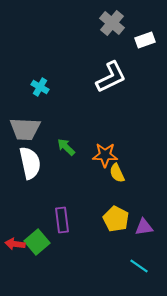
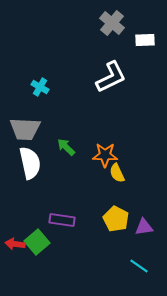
white rectangle: rotated 18 degrees clockwise
purple rectangle: rotated 75 degrees counterclockwise
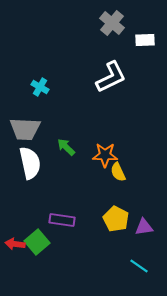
yellow semicircle: moved 1 px right, 1 px up
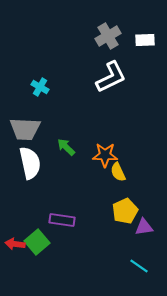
gray cross: moved 4 px left, 13 px down; rotated 20 degrees clockwise
yellow pentagon: moved 9 px right, 8 px up; rotated 20 degrees clockwise
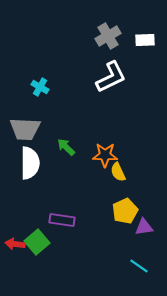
white semicircle: rotated 12 degrees clockwise
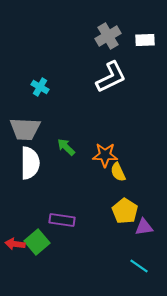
yellow pentagon: rotated 15 degrees counterclockwise
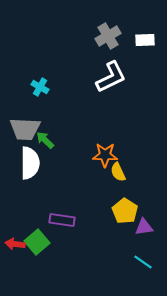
green arrow: moved 21 px left, 7 px up
cyan line: moved 4 px right, 4 px up
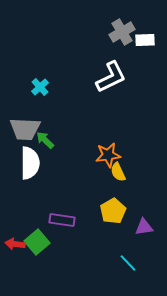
gray cross: moved 14 px right, 4 px up
cyan cross: rotated 18 degrees clockwise
orange star: moved 3 px right; rotated 10 degrees counterclockwise
yellow pentagon: moved 12 px left; rotated 10 degrees clockwise
cyan line: moved 15 px left, 1 px down; rotated 12 degrees clockwise
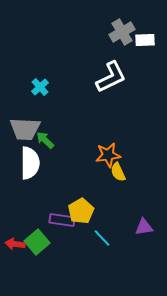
yellow pentagon: moved 32 px left
cyan line: moved 26 px left, 25 px up
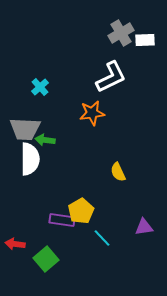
gray cross: moved 1 px left, 1 px down
green arrow: rotated 36 degrees counterclockwise
orange star: moved 16 px left, 42 px up
white semicircle: moved 4 px up
green square: moved 9 px right, 17 px down
